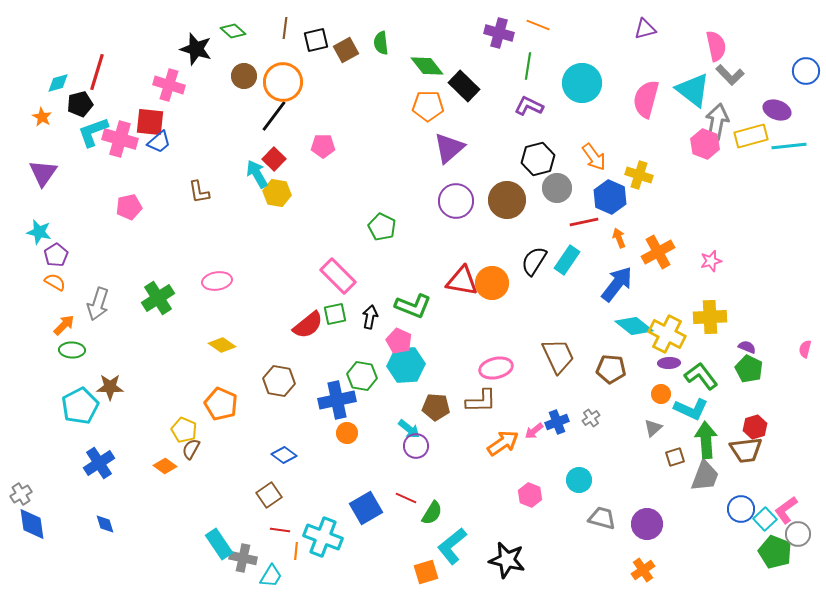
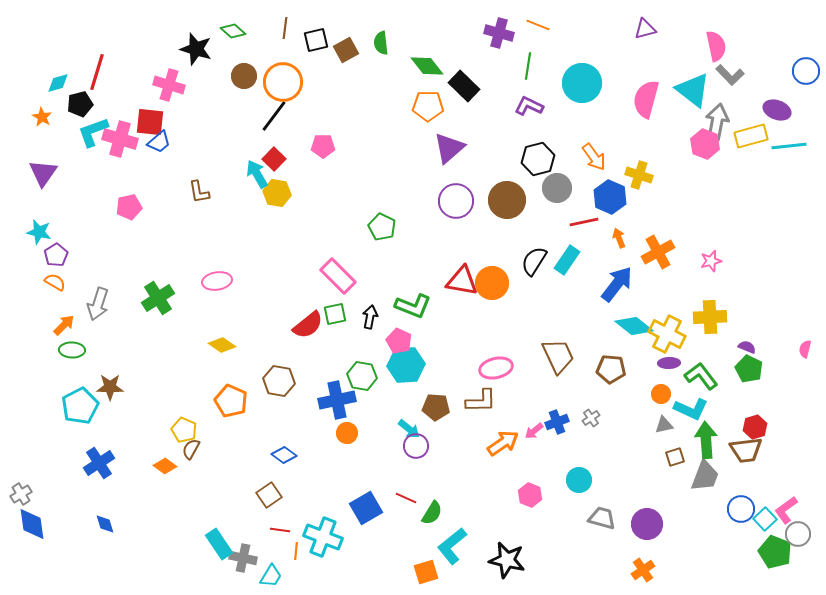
orange pentagon at (221, 404): moved 10 px right, 3 px up
gray triangle at (653, 428): moved 11 px right, 3 px up; rotated 30 degrees clockwise
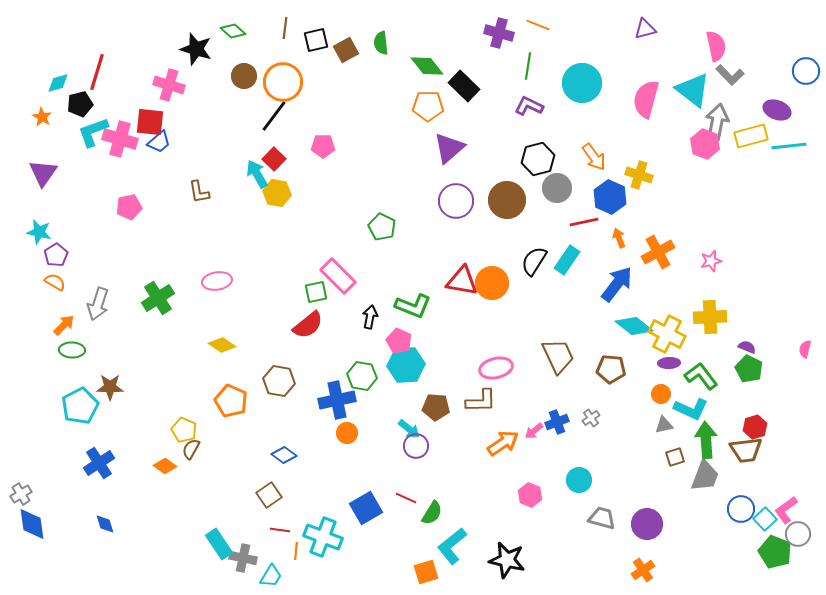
green square at (335, 314): moved 19 px left, 22 px up
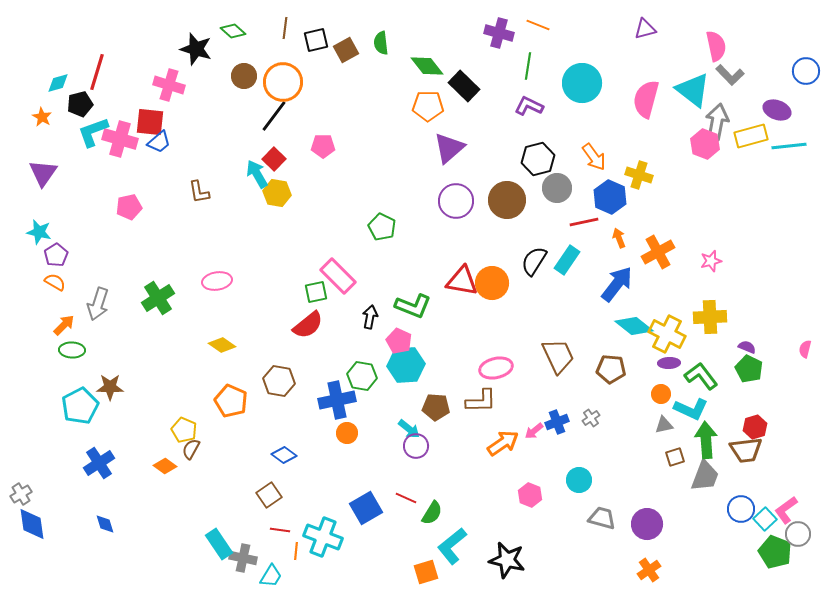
orange cross at (643, 570): moved 6 px right
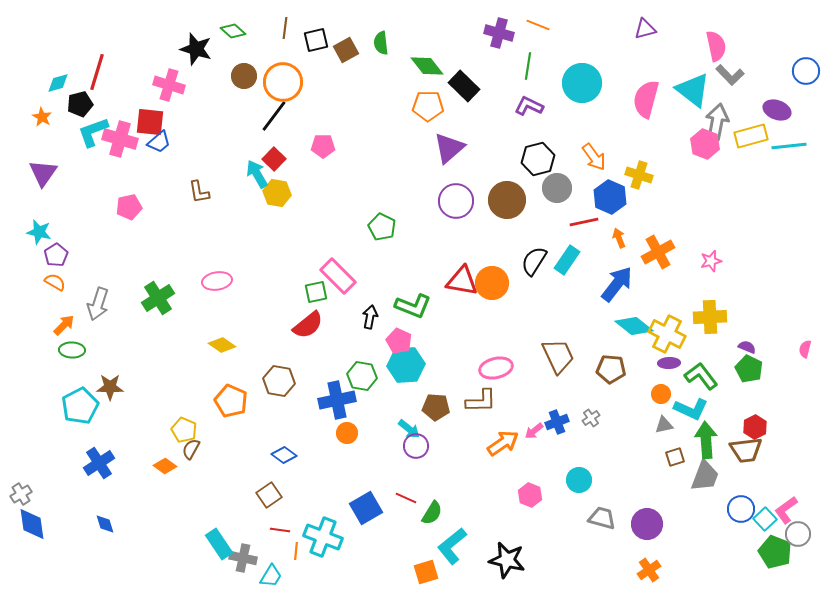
red hexagon at (755, 427): rotated 10 degrees counterclockwise
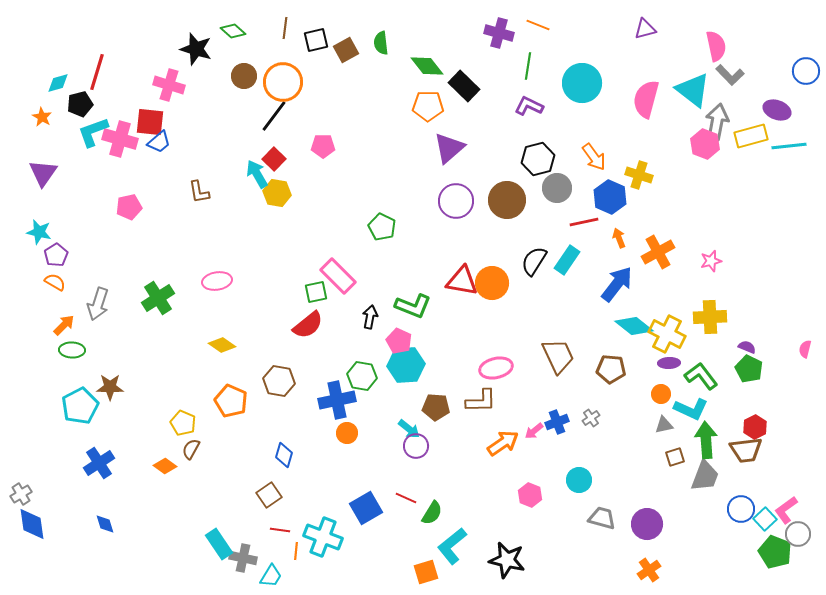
yellow pentagon at (184, 430): moved 1 px left, 7 px up
blue diamond at (284, 455): rotated 70 degrees clockwise
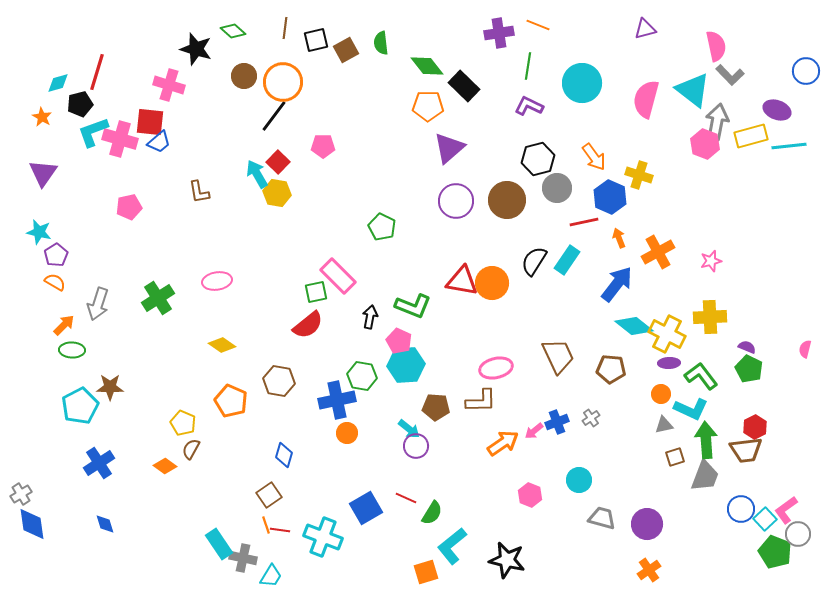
purple cross at (499, 33): rotated 24 degrees counterclockwise
red square at (274, 159): moved 4 px right, 3 px down
orange line at (296, 551): moved 30 px left, 26 px up; rotated 24 degrees counterclockwise
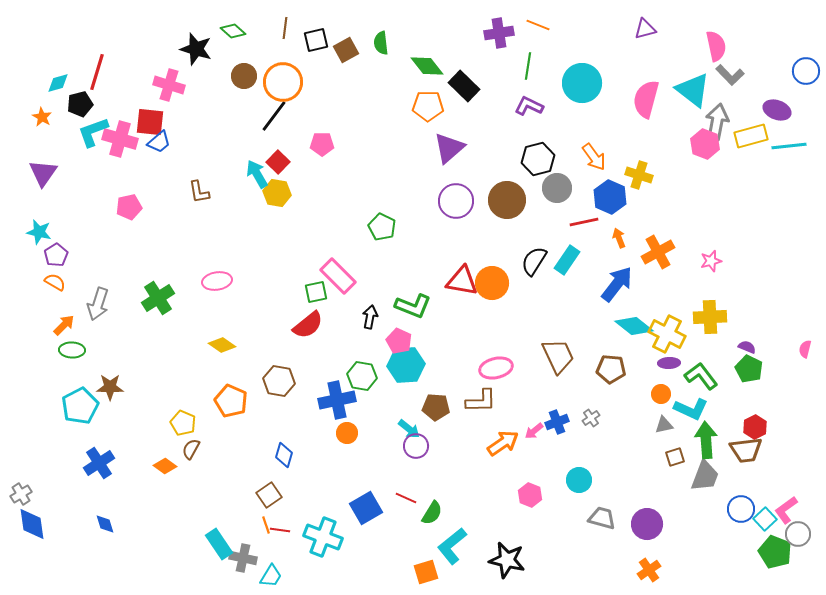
pink pentagon at (323, 146): moved 1 px left, 2 px up
